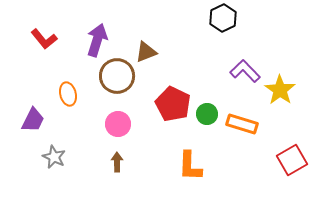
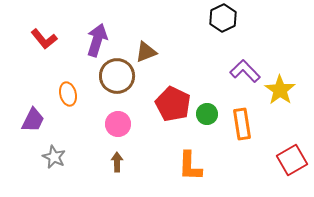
orange rectangle: rotated 64 degrees clockwise
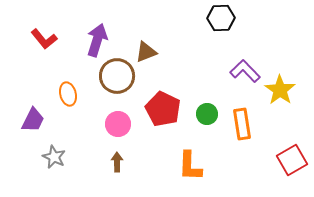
black hexagon: moved 2 px left; rotated 24 degrees clockwise
red pentagon: moved 10 px left, 5 px down
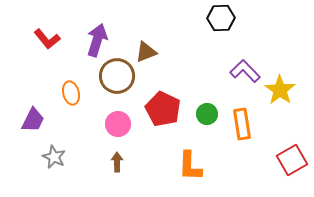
red L-shape: moved 3 px right
orange ellipse: moved 3 px right, 1 px up
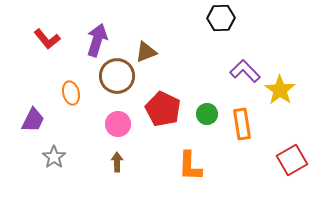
gray star: rotated 10 degrees clockwise
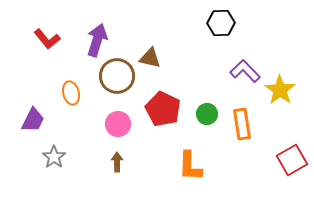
black hexagon: moved 5 px down
brown triangle: moved 4 px right, 6 px down; rotated 35 degrees clockwise
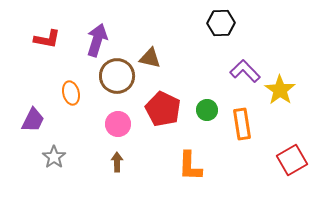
red L-shape: rotated 40 degrees counterclockwise
green circle: moved 4 px up
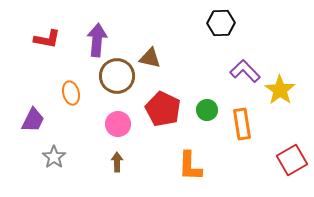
purple arrow: rotated 12 degrees counterclockwise
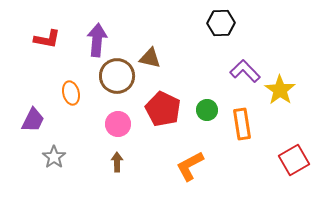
red square: moved 2 px right
orange L-shape: rotated 60 degrees clockwise
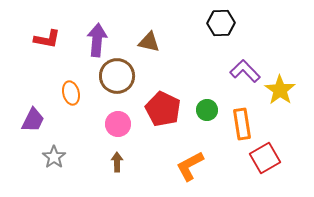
brown triangle: moved 1 px left, 16 px up
red square: moved 29 px left, 2 px up
